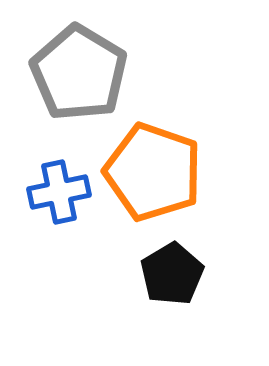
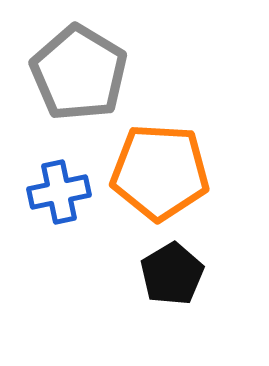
orange pentagon: moved 7 px right; rotated 16 degrees counterclockwise
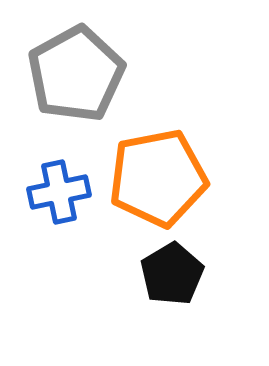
gray pentagon: moved 3 px left, 1 px down; rotated 12 degrees clockwise
orange pentagon: moved 2 px left, 6 px down; rotated 14 degrees counterclockwise
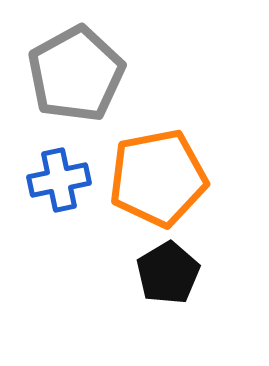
blue cross: moved 12 px up
black pentagon: moved 4 px left, 1 px up
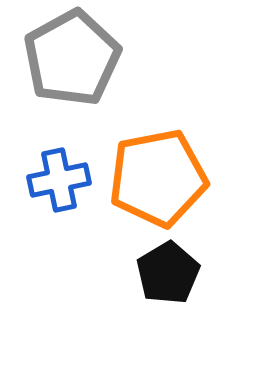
gray pentagon: moved 4 px left, 16 px up
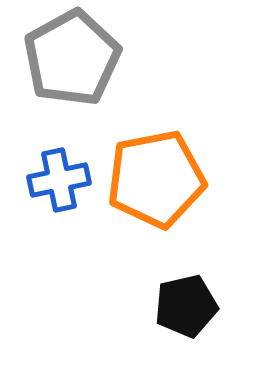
orange pentagon: moved 2 px left, 1 px down
black pentagon: moved 18 px right, 33 px down; rotated 18 degrees clockwise
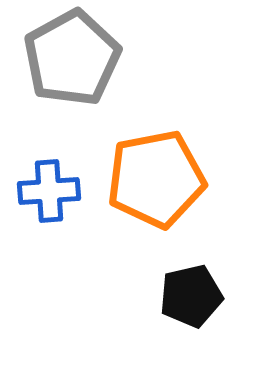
blue cross: moved 10 px left, 11 px down; rotated 8 degrees clockwise
black pentagon: moved 5 px right, 10 px up
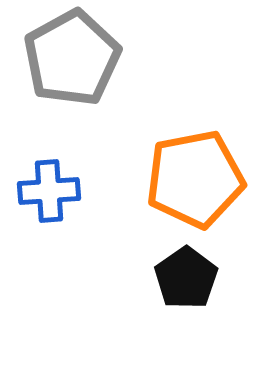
orange pentagon: moved 39 px right
black pentagon: moved 5 px left, 18 px up; rotated 22 degrees counterclockwise
